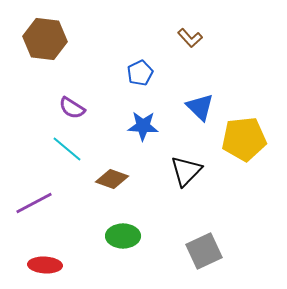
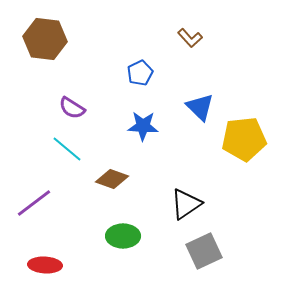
black triangle: moved 33 px down; rotated 12 degrees clockwise
purple line: rotated 9 degrees counterclockwise
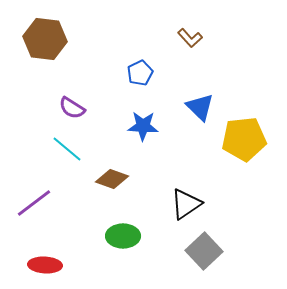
gray square: rotated 18 degrees counterclockwise
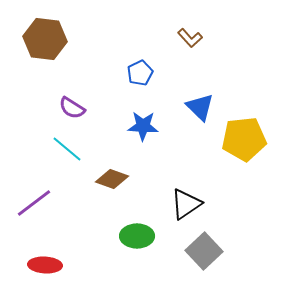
green ellipse: moved 14 px right
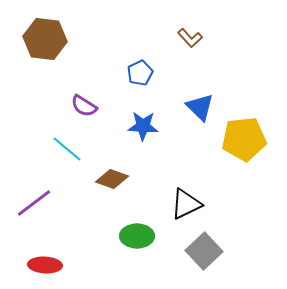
purple semicircle: moved 12 px right, 2 px up
black triangle: rotated 8 degrees clockwise
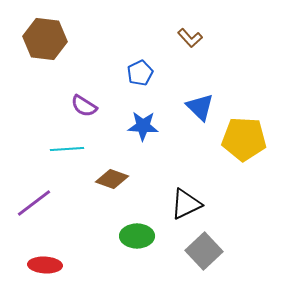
yellow pentagon: rotated 9 degrees clockwise
cyan line: rotated 44 degrees counterclockwise
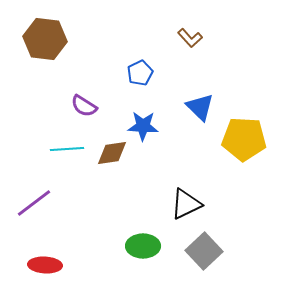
brown diamond: moved 26 px up; rotated 28 degrees counterclockwise
green ellipse: moved 6 px right, 10 px down
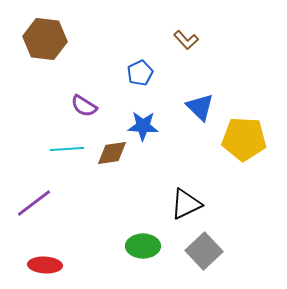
brown L-shape: moved 4 px left, 2 px down
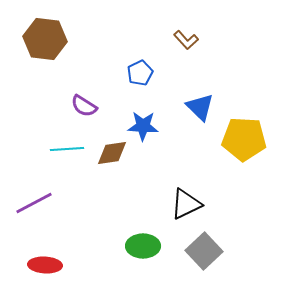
purple line: rotated 9 degrees clockwise
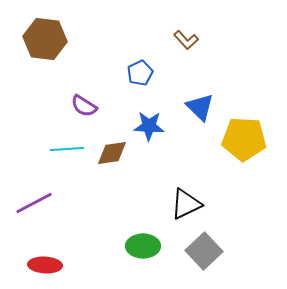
blue star: moved 6 px right
